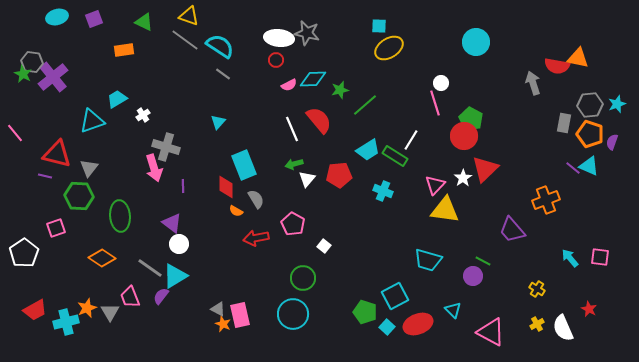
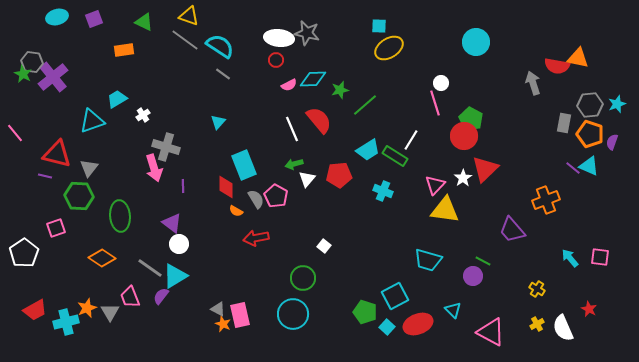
pink pentagon at (293, 224): moved 17 px left, 28 px up
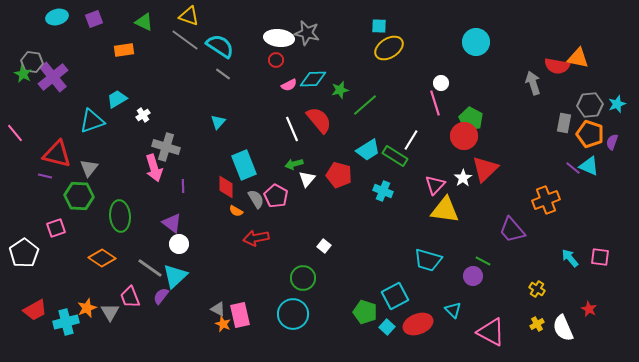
red pentagon at (339, 175): rotated 20 degrees clockwise
cyan triangle at (175, 276): rotated 12 degrees counterclockwise
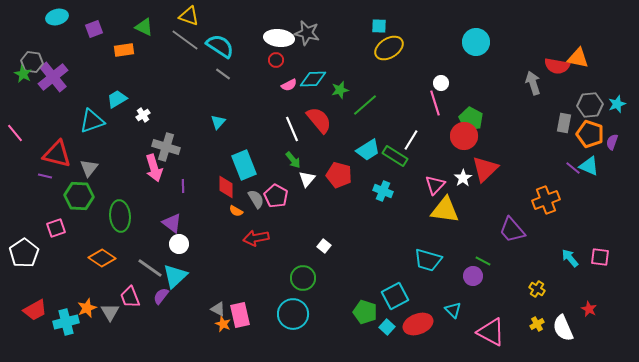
purple square at (94, 19): moved 10 px down
green triangle at (144, 22): moved 5 px down
green arrow at (294, 164): moved 1 px left, 4 px up; rotated 114 degrees counterclockwise
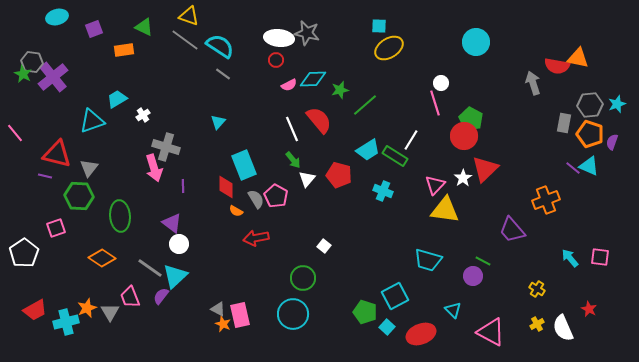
red ellipse at (418, 324): moved 3 px right, 10 px down
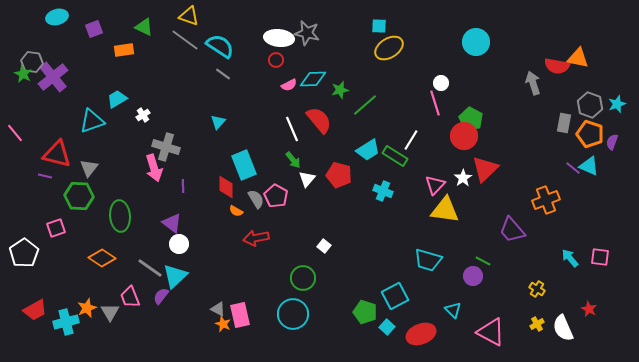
gray hexagon at (590, 105): rotated 25 degrees clockwise
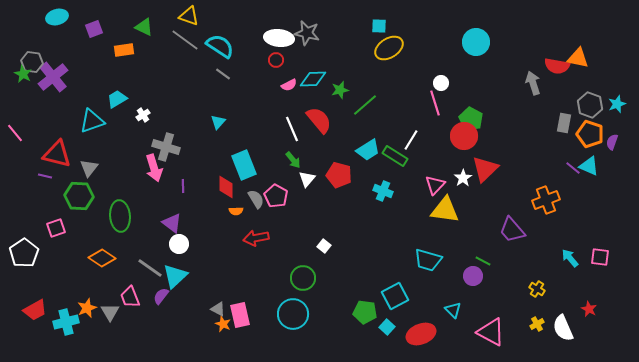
orange semicircle at (236, 211): rotated 32 degrees counterclockwise
green pentagon at (365, 312): rotated 10 degrees counterclockwise
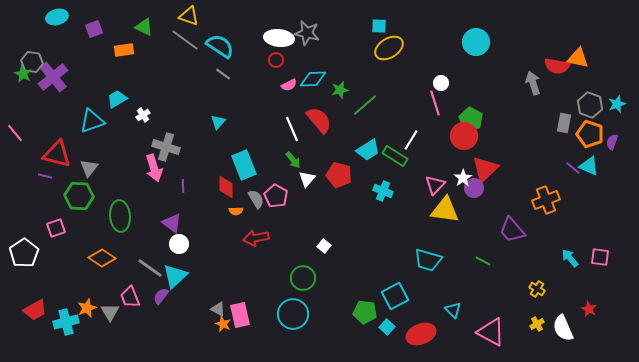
purple circle at (473, 276): moved 1 px right, 88 px up
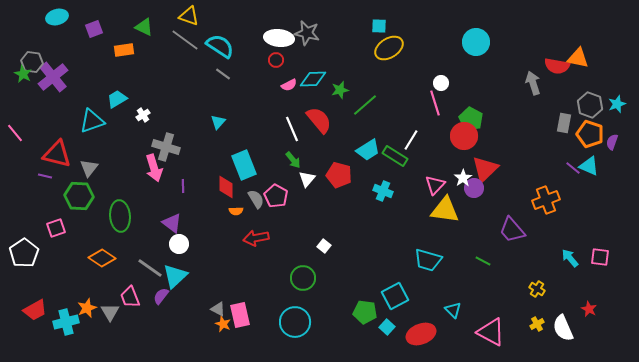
cyan circle at (293, 314): moved 2 px right, 8 px down
